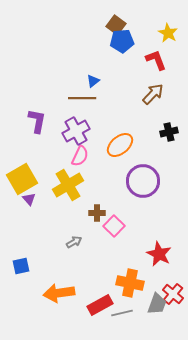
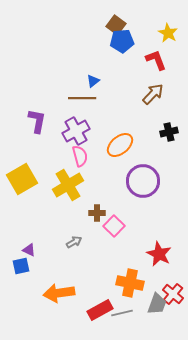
pink semicircle: rotated 40 degrees counterclockwise
purple triangle: moved 51 px down; rotated 24 degrees counterclockwise
red rectangle: moved 5 px down
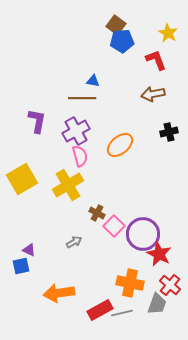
blue triangle: rotated 48 degrees clockwise
brown arrow: rotated 145 degrees counterclockwise
purple circle: moved 53 px down
brown cross: rotated 28 degrees clockwise
red cross: moved 3 px left, 9 px up
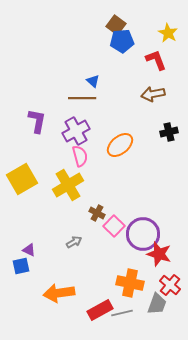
blue triangle: rotated 32 degrees clockwise
red star: rotated 10 degrees counterclockwise
